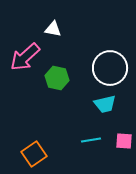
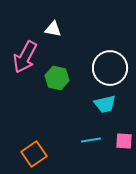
pink arrow: rotated 20 degrees counterclockwise
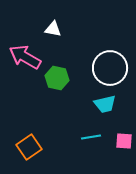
pink arrow: rotated 92 degrees clockwise
cyan line: moved 3 px up
orange square: moved 5 px left, 7 px up
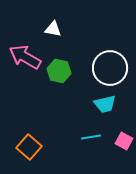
green hexagon: moved 2 px right, 7 px up
pink square: rotated 24 degrees clockwise
orange square: rotated 15 degrees counterclockwise
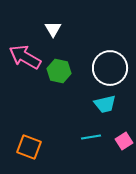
white triangle: rotated 48 degrees clockwise
pink square: rotated 30 degrees clockwise
orange square: rotated 20 degrees counterclockwise
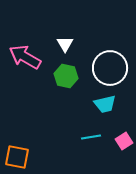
white triangle: moved 12 px right, 15 px down
green hexagon: moved 7 px right, 5 px down
orange square: moved 12 px left, 10 px down; rotated 10 degrees counterclockwise
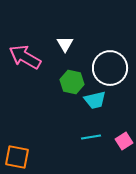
green hexagon: moved 6 px right, 6 px down
cyan trapezoid: moved 10 px left, 4 px up
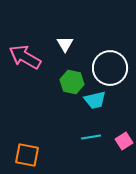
orange square: moved 10 px right, 2 px up
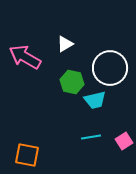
white triangle: rotated 30 degrees clockwise
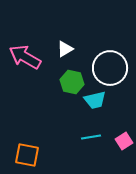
white triangle: moved 5 px down
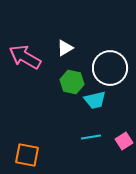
white triangle: moved 1 px up
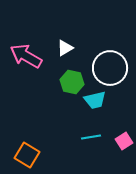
pink arrow: moved 1 px right, 1 px up
orange square: rotated 20 degrees clockwise
